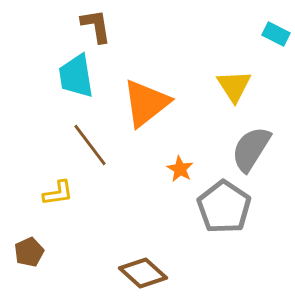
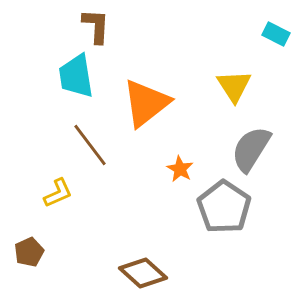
brown L-shape: rotated 12 degrees clockwise
yellow L-shape: rotated 16 degrees counterclockwise
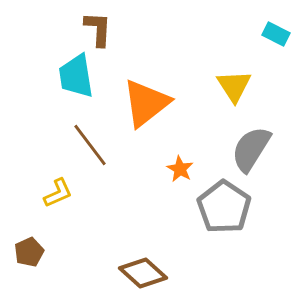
brown L-shape: moved 2 px right, 3 px down
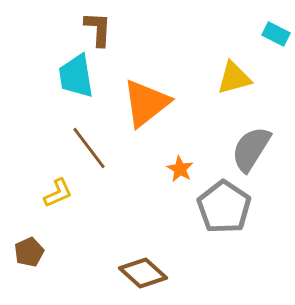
yellow triangle: moved 8 px up; rotated 48 degrees clockwise
brown line: moved 1 px left, 3 px down
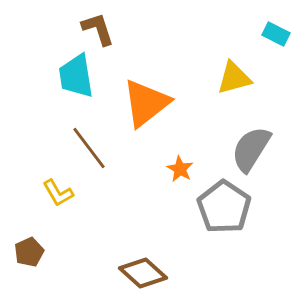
brown L-shape: rotated 21 degrees counterclockwise
yellow L-shape: rotated 84 degrees clockwise
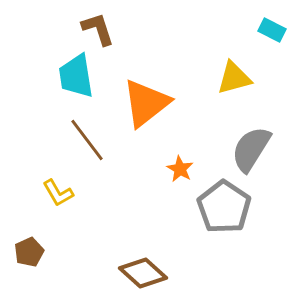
cyan rectangle: moved 4 px left, 4 px up
brown line: moved 2 px left, 8 px up
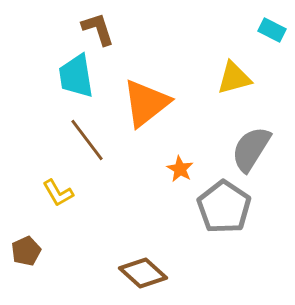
brown pentagon: moved 3 px left, 1 px up
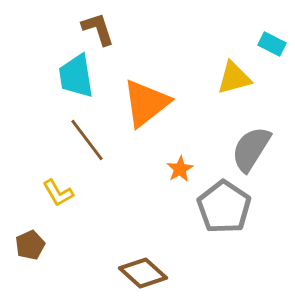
cyan rectangle: moved 14 px down
orange star: rotated 12 degrees clockwise
brown pentagon: moved 4 px right, 6 px up
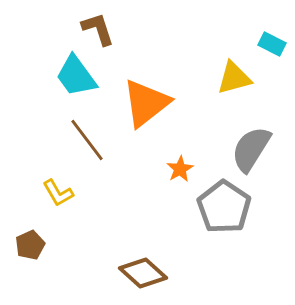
cyan trapezoid: rotated 27 degrees counterclockwise
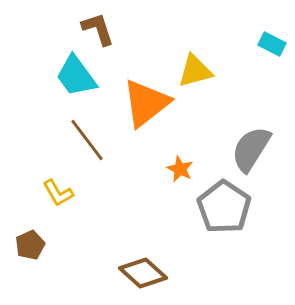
yellow triangle: moved 39 px left, 7 px up
orange star: rotated 16 degrees counterclockwise
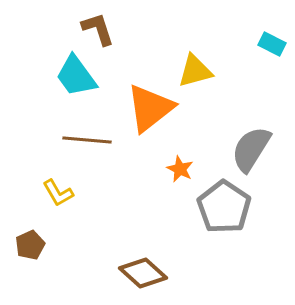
orange triangle: moved 4 px right, 5 px down
brown line: rotated 48 degrees counterclockwise
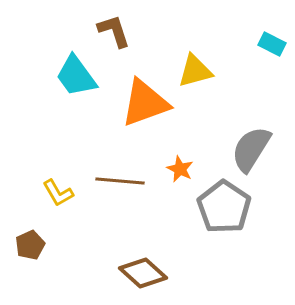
brown L-shape: moved 16 px right, 2 px down
orange triangle: moved 5 px left, 5 px up; rotated 18 degrees clockwise
brown line: moved 33 px right, 41 px down
